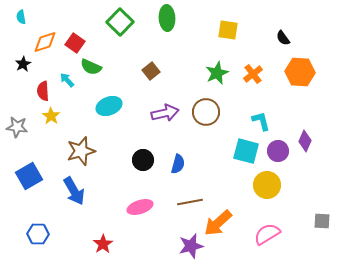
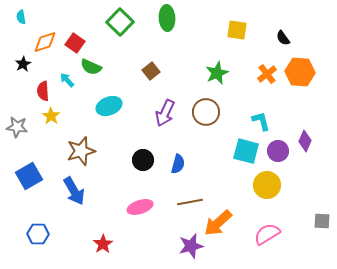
yellow square: moved 9 px right
orange cross: moved 14 px right
purple arrow: rotated 128 degrees clockwise
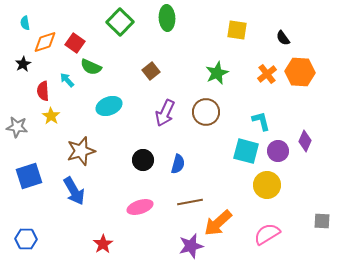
cyan semicircle: moved 4 px right, 6 px down
blue square: rotated 12 degrees clockwise
blue hexagon: moved 12 px left, 5 px down
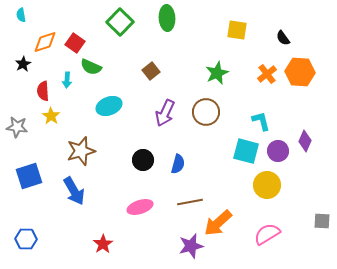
cyan semicircle: moved 4 px left, 8 px up
cyan arrow: rotated 133 degrees counterclockwise
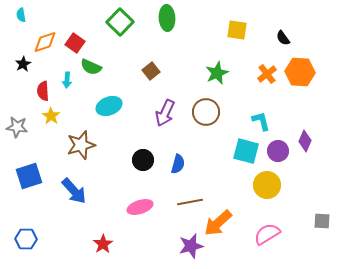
brown star: moved 6 px up
blue arrow: rotated 12 degrees counterclockwise
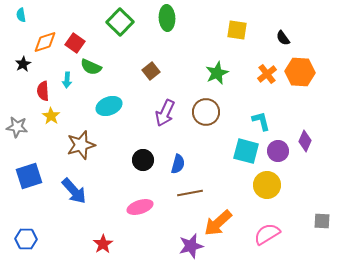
brown line: moved 9 px up
